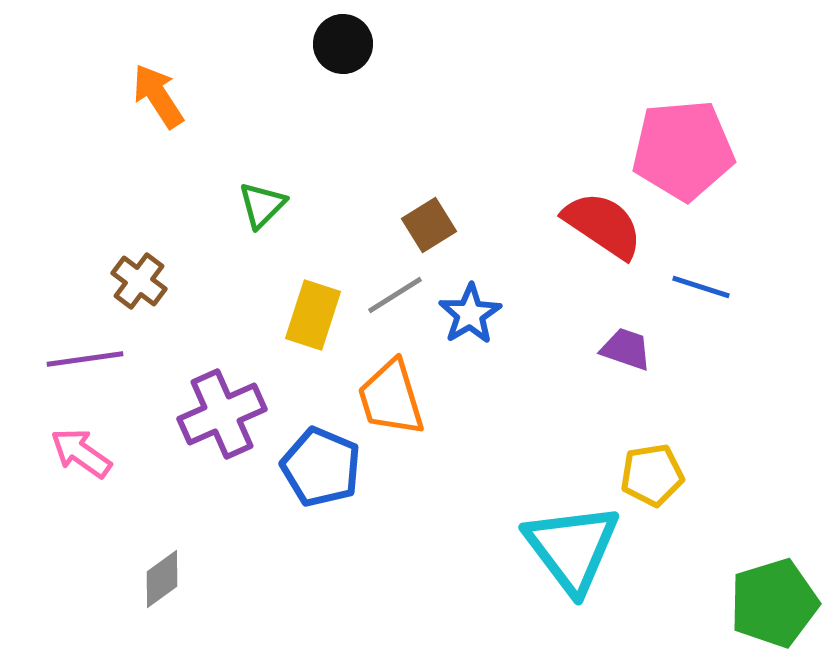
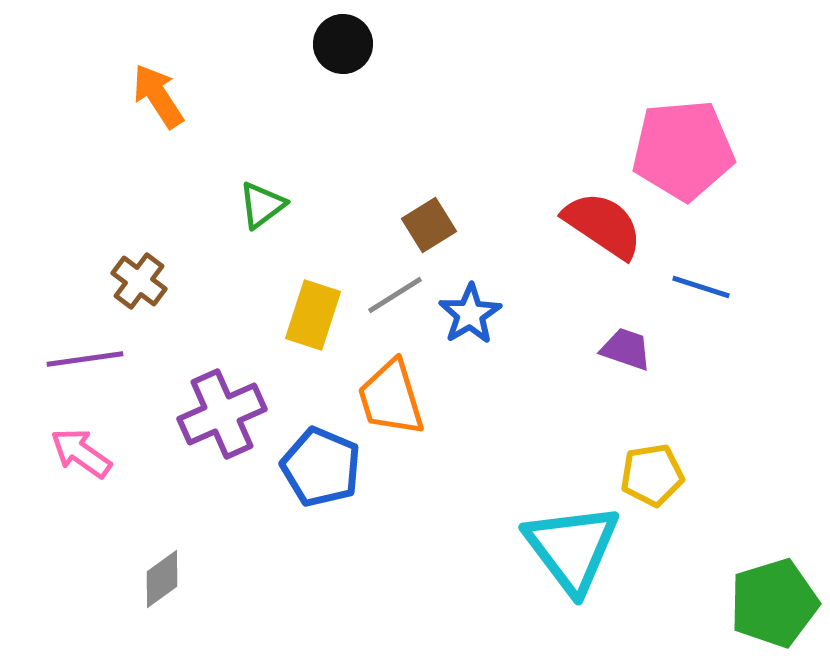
green triangle: rotated 8 degrees clockwise
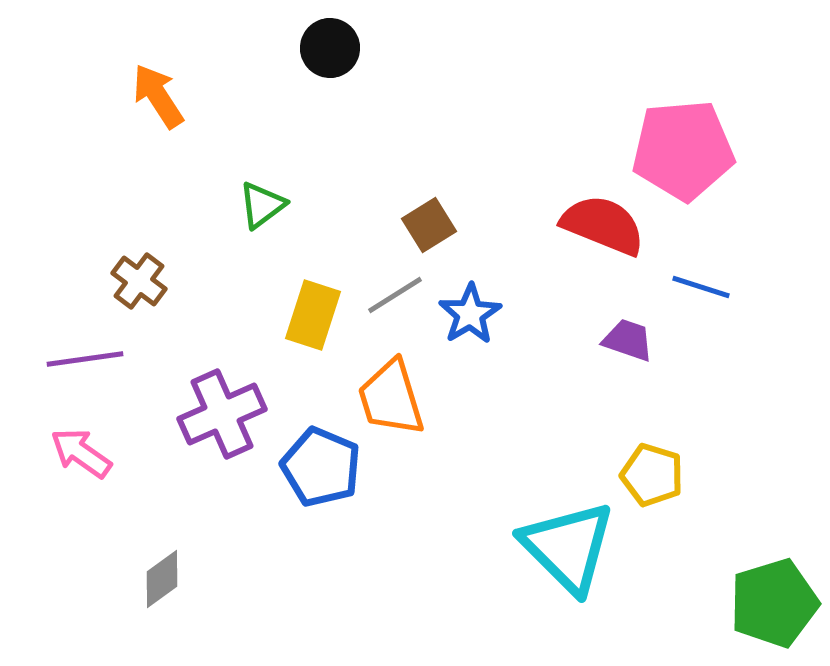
black circle: moved 13 px left, 4 px down
red semicircle: rotated 12 degrees counterclockwise
purple trapezoid: moved 2 px right, 9 px up
yellow pentagon: rotated 26 degrees clockwise
cyan triangle: moved 4 px left, 1 px up; rotated 8 degrees counterclockwise
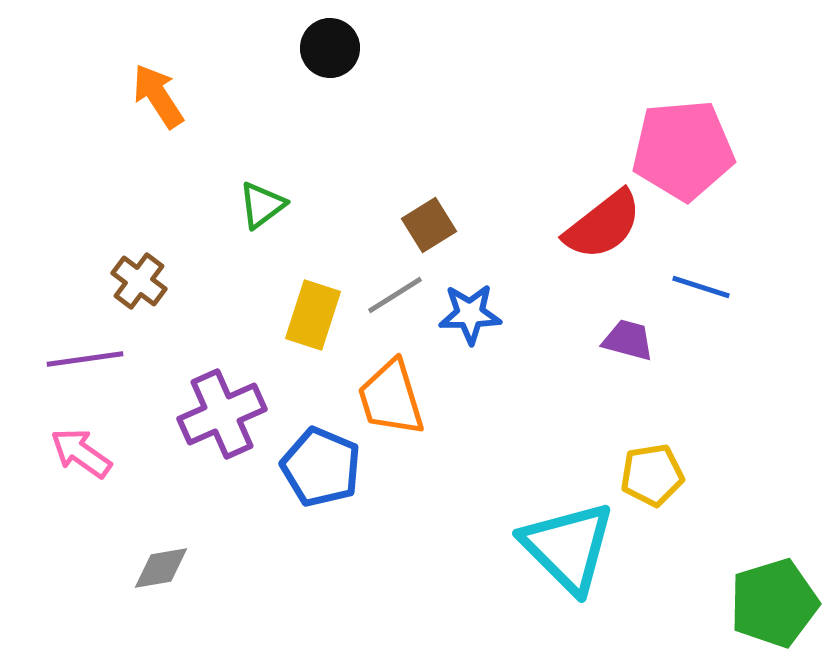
red semicircle: rotated 120 degrees clockwise
blue star: rotated 30 degrees clockwise
purple trapezoid: rotated 4 degrees counterclockwise
yellow pentagon: rotated 26 degrees counterclockwise
gray diamond: moved 1 px left, 11 px up; rotated 26 degrees clockwise
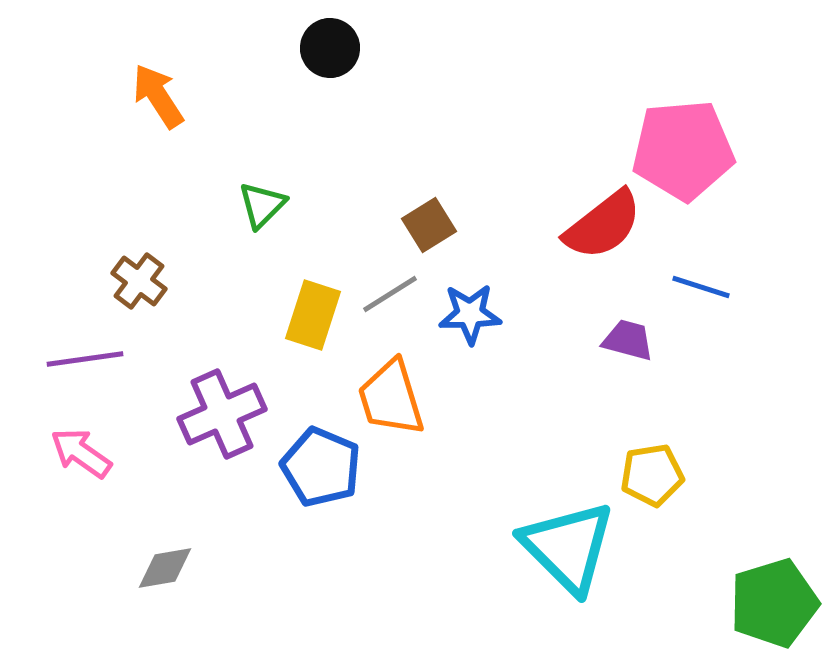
green triangle: rotated 8 degrees counterclockwise
gray line: moved 5 px left, 1 px up
gray diamond: moved 4 px right
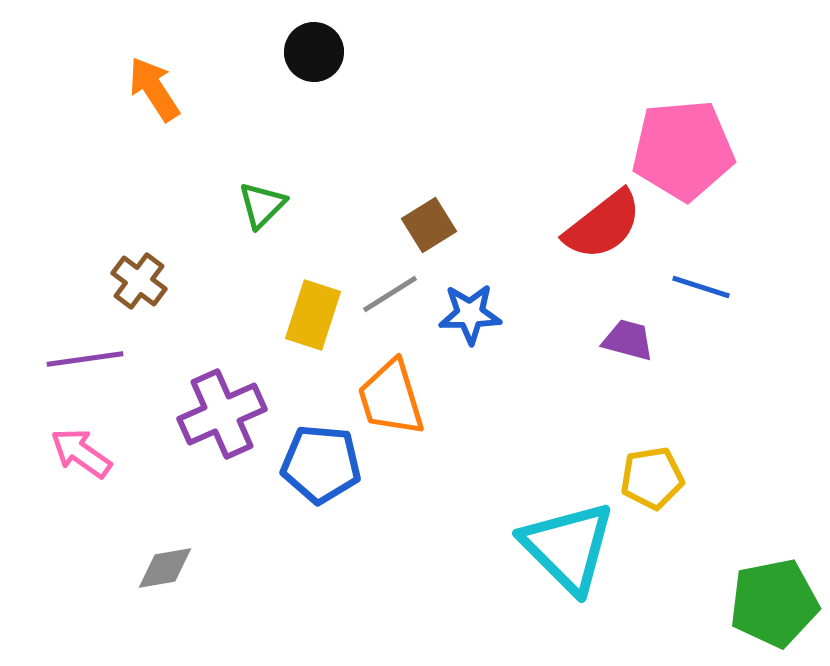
black circle: moved 16 px left, 4 px down
orange arrow: moved 4 px left, 7 px up
blue pentagon: moved 3 px up; rotated 18 degrees counterclockwise
yellow pentagon: moved 3 px down
green pentagon: rotated 6 degrees clockwise
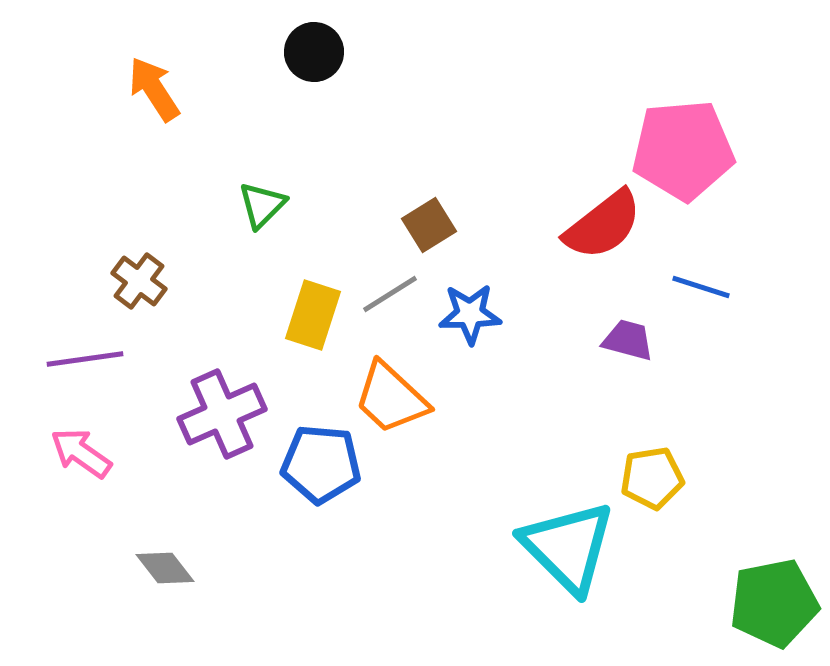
orange trapezoid: rotated 30 degrees counterclockwise
gray diamond: rotated 62 degrees clockwise
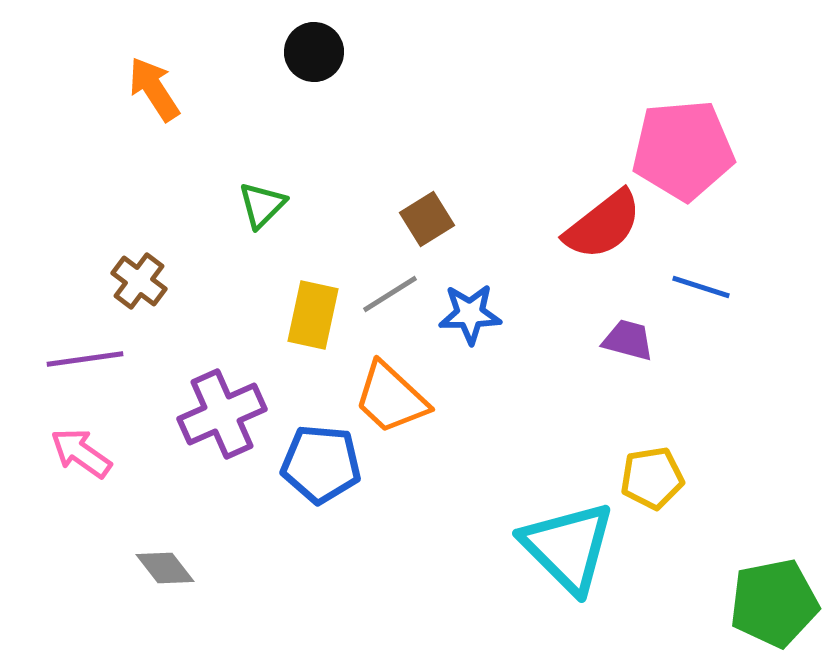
brown square: moved 2 px left, 6 px up
yellow rectangle: rotated 6 degrees counterclockwise
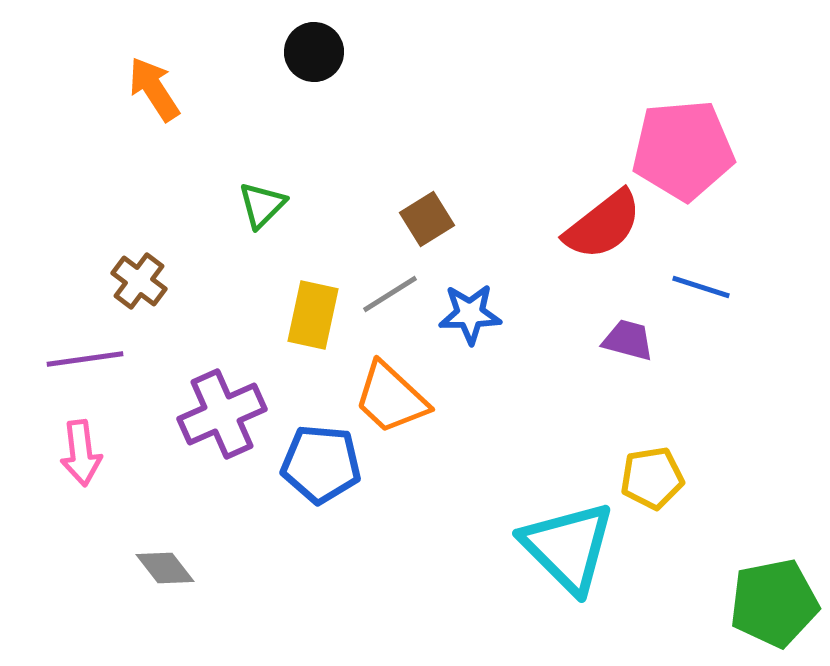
pink arrow: rotated 132 degrees counterclockwise
